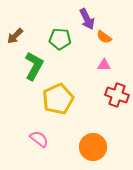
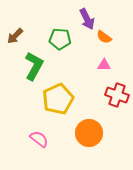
orange circle: moved 4 px left, 14 px up
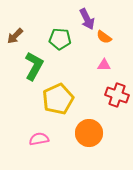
pink semicircle: rotated 48 degrees counterclockwise
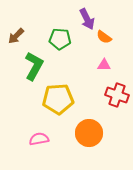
brown arrow: moved 1 px right
yellow pentagon: rotated 20 degrees clockwise
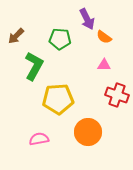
orange circle: moved 1 px left, 1 px up
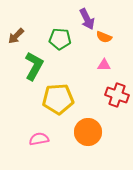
orange semicircle: rotated 14 degrees counterclockwise
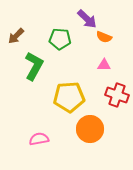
purple arrow: rotated 20 degrees counterclockwise
yellow pentagon: moved 11 px right, 2 px up
orange circle: moved 2 px right, 3 px up
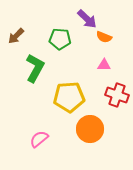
green L-shape: moved 1 px right, 2 px down
pink semicircle: rotated 30 degrees counterclockwise
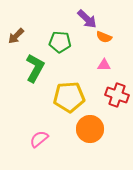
green pentagon: moved 3 px down
